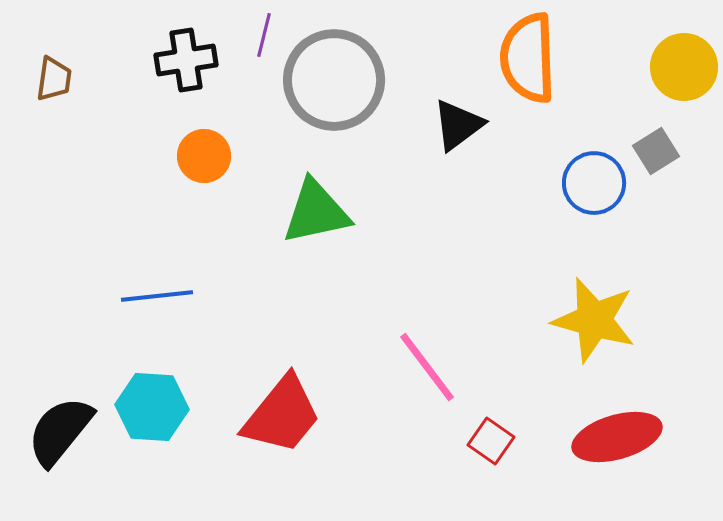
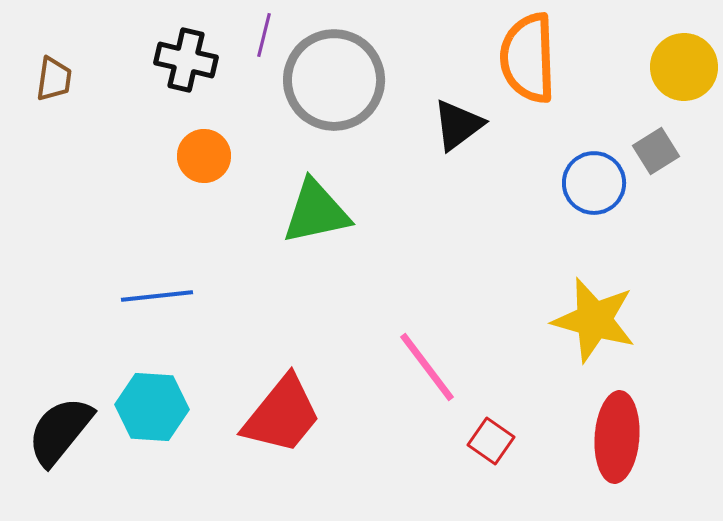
black cross: rotated 22 degrees clockwise
red ellipse: rotated 70 degrees counterclockwise
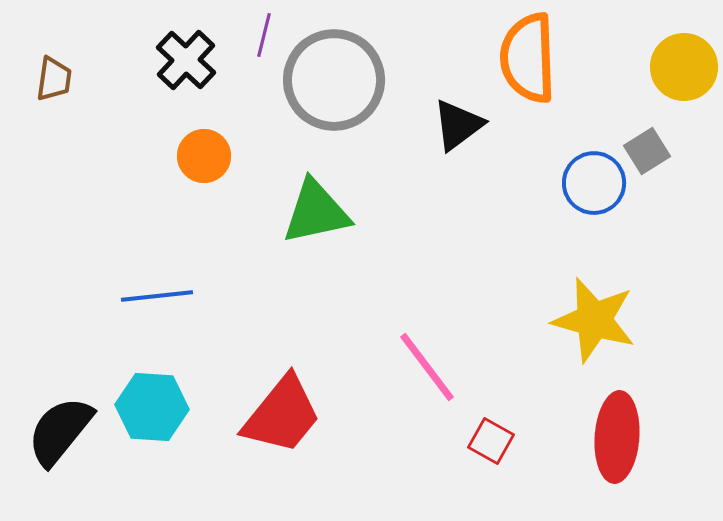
black cross: rotated 30 degrees clockwise
gray square: moved 9 px left
red square: rotated 6 degrees counterclockwise
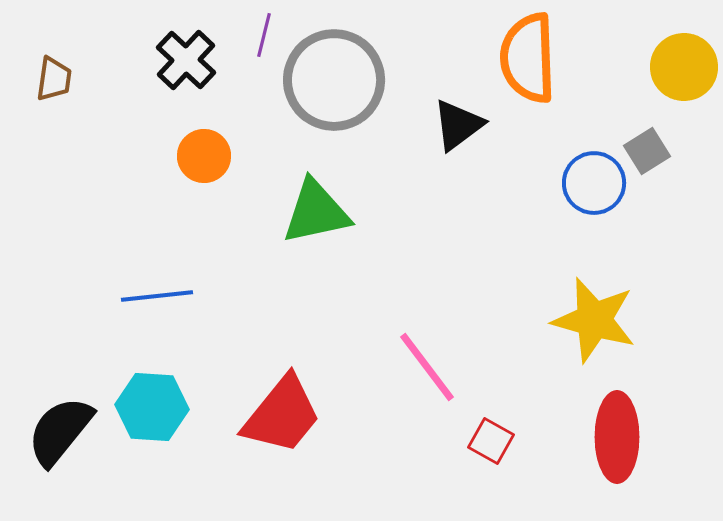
red ellipse: rotated 4 degrees counterclockwise
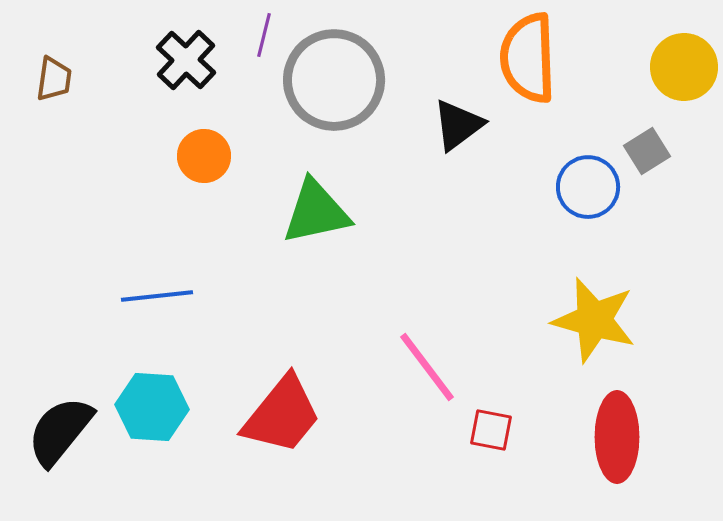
blue circle: moved 6 px left, 4 px down
red square: moved 11 px up; rotated 18 degrees counterclockwise
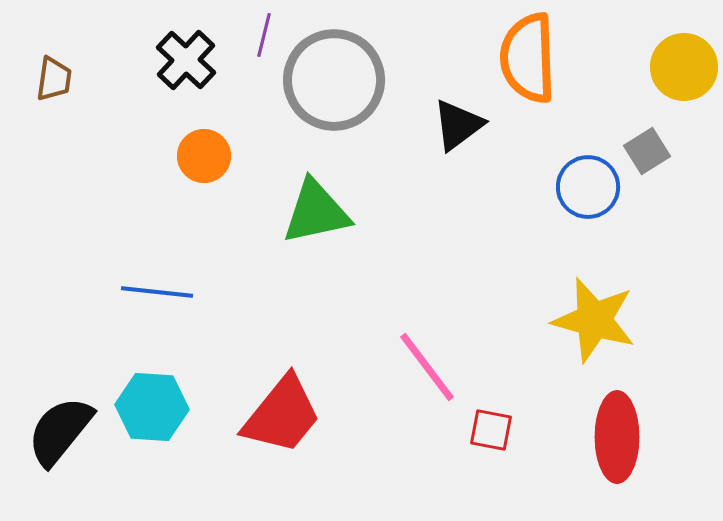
blue line: moved 4 px up; rotated 12 degrees clockwise
